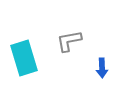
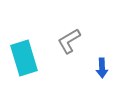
gray L-shape: rotated 20 degrees counterclockwise
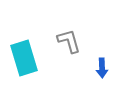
gray L-shape: rotated 104 degrees clockwise
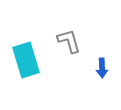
cyan rectangle: moved 2 px right, 2 px down
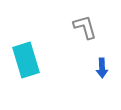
gray L-shape: moved 16 px right, 14 px up
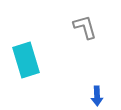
blue arrow: moved 5 px left, 28 px down
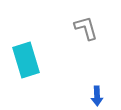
gray L-shape: moved 1 px right, 1 px down
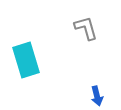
blue arrow: rotated 12 degrees counterclockwise
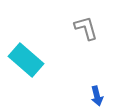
cyan rectangle: rotated 32 degrees counterclockwise
